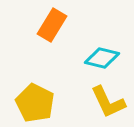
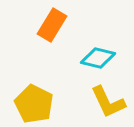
cyan diamond: moved 4 px left
yellow pentagon: moved 1 px left, 1 px down
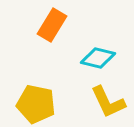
yellow pentagon: moved 2 px right; rotated 15 degrees counterclockwise
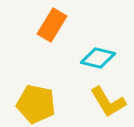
yellow L-shape: rotated 6 degrees counterclockwise
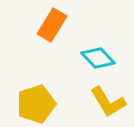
cyan diamond: rotated 32 degrees clockwise
yellow pentagon: rotated 30 degrees counterclockwise
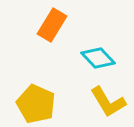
yellow pentagon: rotated 30 degrees counterclockwise
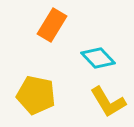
yellow pentagon: moved 9 px up; rotated 12 degrees counterclockwise
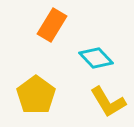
cyan diamond: moved 2 px left
yellow pentagon: rotated 24 degrees clockwise
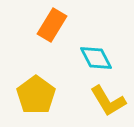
cyan diamond: rotated 16 degrees clockwise
yellow L-shape: moved 1 px up
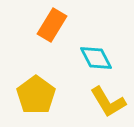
yellow L-shape: moved 1 px down
